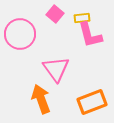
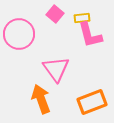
pink circle: moved 1 px left
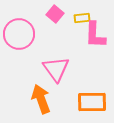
pink L-shape: moved 5 px right; rotated 16 degrees clockwise
orange rectangle: rotated 20 degrees clockwise
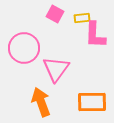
pink square: rotated 12 degrees counterclockwise
pink circle: moved 5 px right, 14 px down
pink triangle: rotated 12 degrees clockwise
orange arrow: moved 3 px down
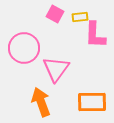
yellow rectangle: moved 2 px left, 1 px up
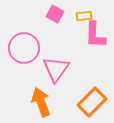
yellow rectangle: moved 4 px right, 1 px up
orange rectangle: rotated 44 degrees counterclockwise
